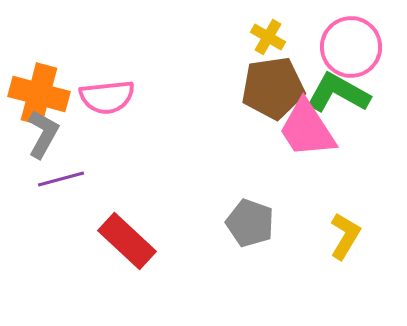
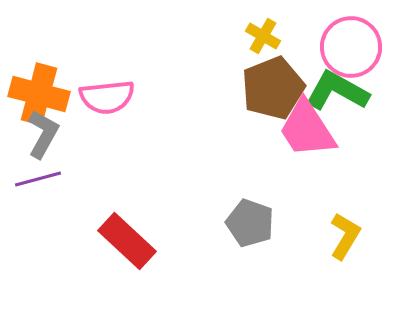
yellow cross: moved 5 px left, 1 px up
brown pentagon: rotated 14 degrees counterclockwise
green L-shape: moved 1 px left, 2 px up
purple line: moved 23 px left
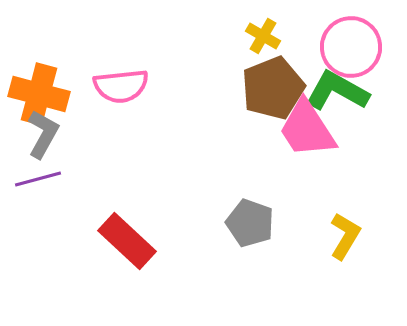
pink semicircle: moved 14 px right, 11 px up
